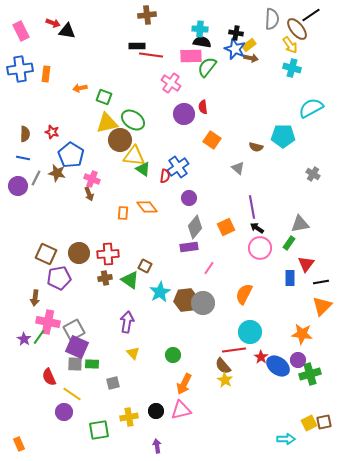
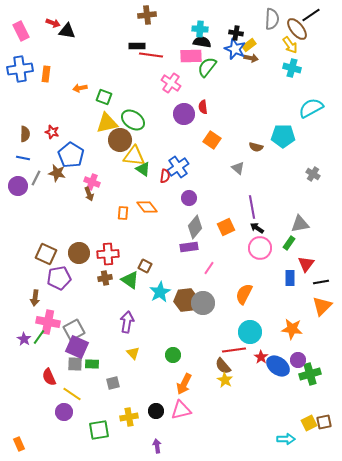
pink cross at (92, 179): moved 3 px down
orange star at (302, 334): moved 10 px left, 5 px up
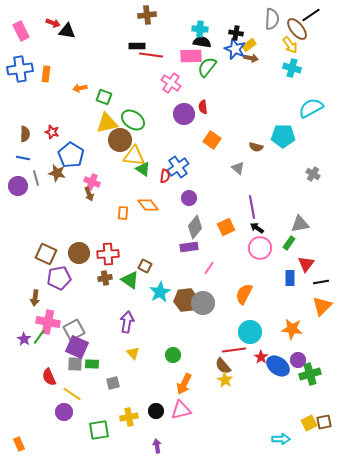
gray line at (36, 178): rotated 42 degrees counterclockwise
orange diamond at (147, 207): moved 1 px right, 2 px up
cyan arrow at (286, 439): moved 5 px left
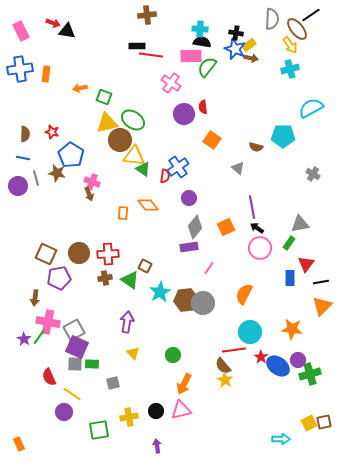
cyan cross at (292, 68): moved 2 px left, 1 px down; rotated 30 degrees counterclockwise
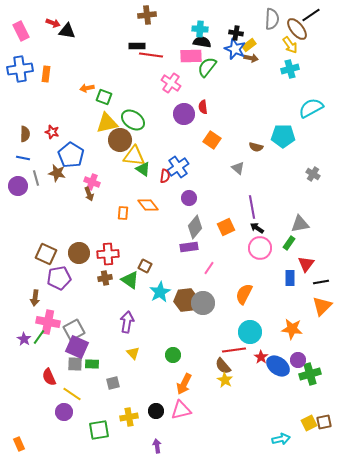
orange arrow at (80, 88): moved 7 px right
cyan arrow at (281, 439): rotated 12 degrees counterclockwise
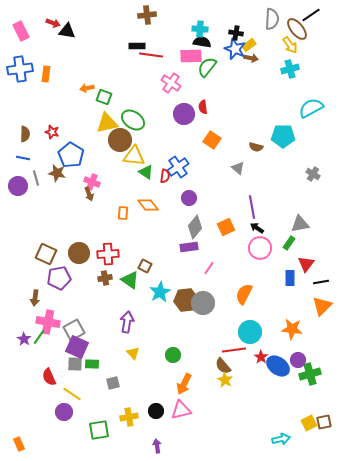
green triangle at (143, 169): moved 3 px right, 3 px down
